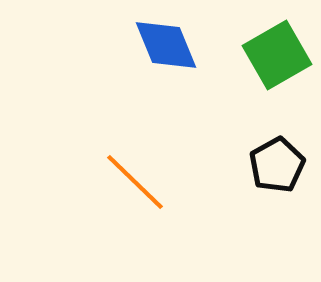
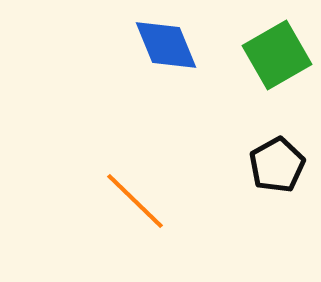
orange line: moved 19 px down
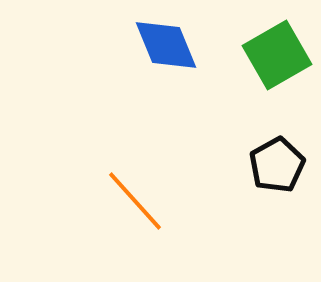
orange line: rotated 4 degrees clockwise
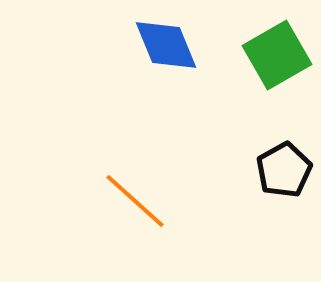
black pentagon: moved 7 px right, 5 px down
orange line: rotated 6 degrees counterclockwise
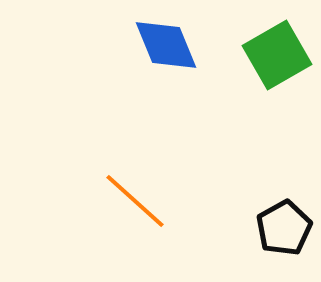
black pentagon: moved 58 px down
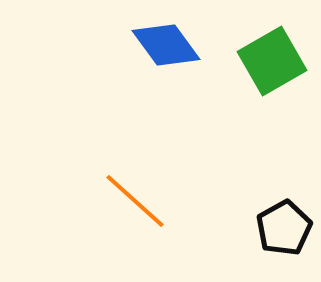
blue diamond: rotated 14 degrees counterclockwise
green square: moved 5 px left, 6 px down
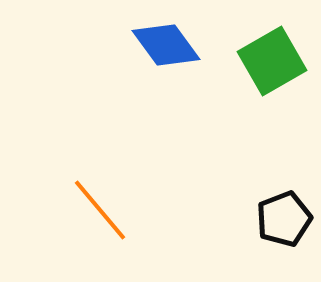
orange line: moved 35 px left, 9 px down; rotated 8 degrees clockwise
black pentagon: moved 9 px up; rotated 8 degrees clockwise
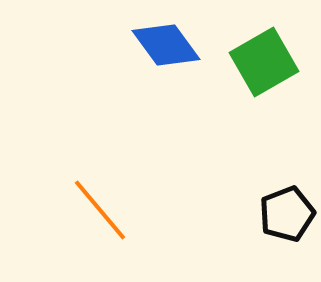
green square: moved 8 px left, 1 px down
black pentagon: moved 3 px right, 5 px up
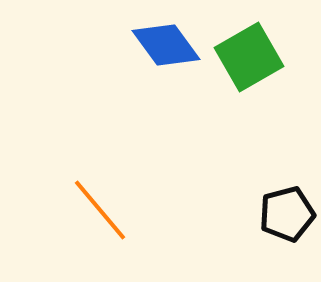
green square: moved 15 px left, 5 px up
black pentagon: rotated 6 degrees clockwise
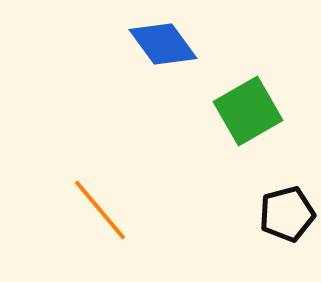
blue diamond: moved 3 px left, 1 px up
green square: moved 1 px left, 54 px down
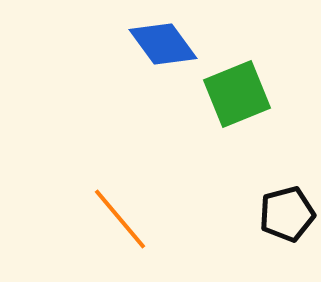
green square: moved 11 px left, 17 px up; rotated 8 degrees clockwise
orange line: moved 20 px right, 9 px down
